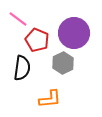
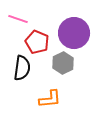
pink line: rotated 18 degrees counterclockwise
red pentagon: moved 2 px down
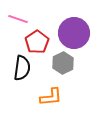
red pentagon: rotated 15 degrees clockwise
orange L-shape: moved 1 px right, 2 px up
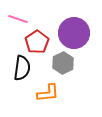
orange L-shape: moved 3 px left, 4 px up
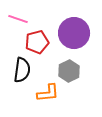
red pentagon: rotated 20 degrees clockwise
gray hexagon: moved 6 px right, 8 px down
black semicircle: moved 2 px down
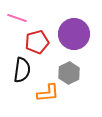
pink line: moved 1 px left, 1 px up
purple circle: moved 1 px down
gray hexagon: moved 2 px down
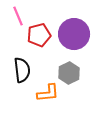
pink line: moved 1 px right, 2 px up; rotated 48 degrees clockwise
red pentagon: moved 2 px right, 7 px up
black semicircle: rotated 15 degrees counterclockwise
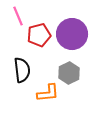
purple circle: moved 2 px left
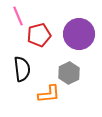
purple circle: moved 7 px right
black semicircle: moved 1 px up
orange L-shape: moved 1 px right, 1 px down
